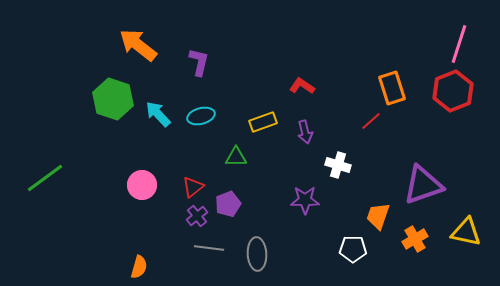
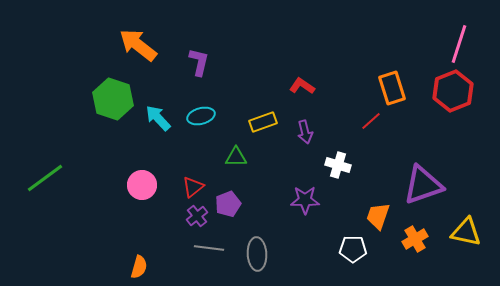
cyan arrow: moved 4 px down
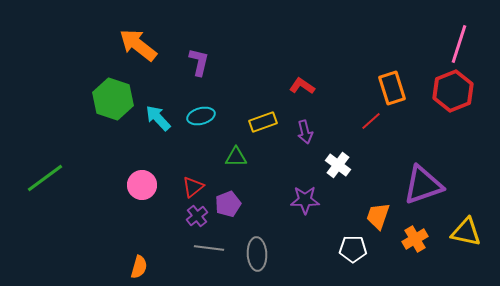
white cross: rotated 20 degrees clockwise
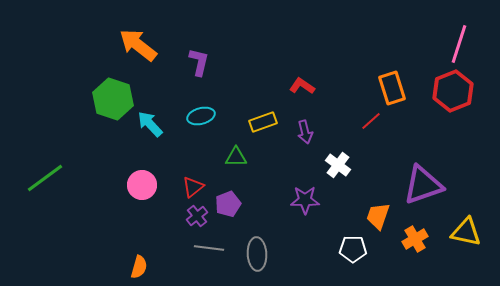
cyan arrow: moved 8 px left, 6 px down
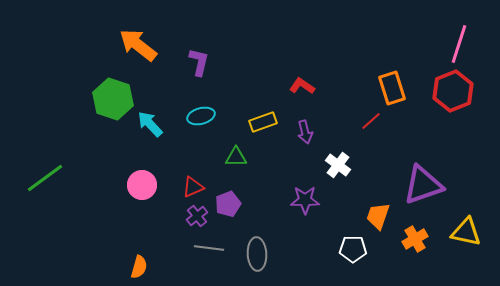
red triangle: rotated 15 degrees clockwise
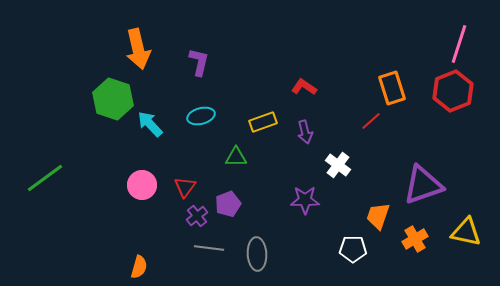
orange arrow: moved 4 px down; rotated 141 degrees counterclockwise
red L-shape: moved 2 px right, 1 px down
red triangle: moved 8 px left; rotated 30 degrees counterclockwise
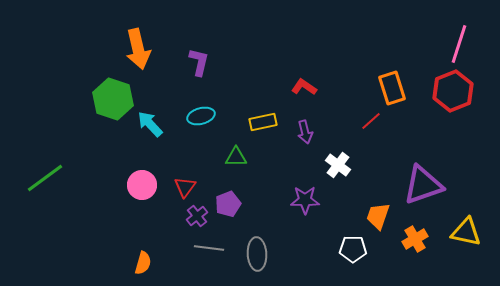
yellow rectangle: rotated 8 degrees clockwise
orange semicircle: moved 4 px right, 4 px up
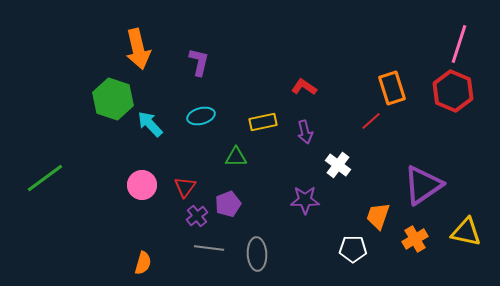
red hexagon: rotated 15 degrees counterclockwise
purple triangle: rotated 15 degrees counterclockwise
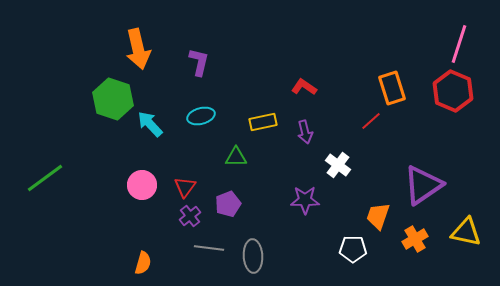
purple cross: moved 7 px left
gray ellipse: moved 4 px left, 2 px down
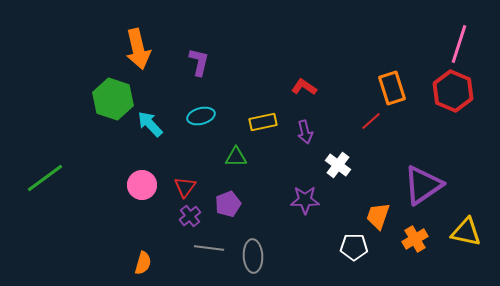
white pentagon: moved 1 px right, 2 px up
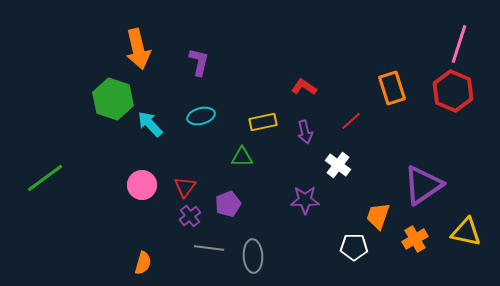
red line: moved 20 px left
green triangle: moved 6 px right
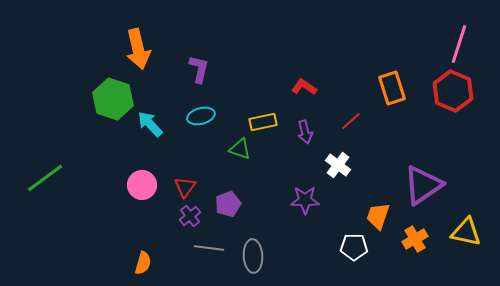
purple L-shape: moved 7 px down
green triangle: moved 2 px left, 8 px up; rotated 20 degrees clockwise
